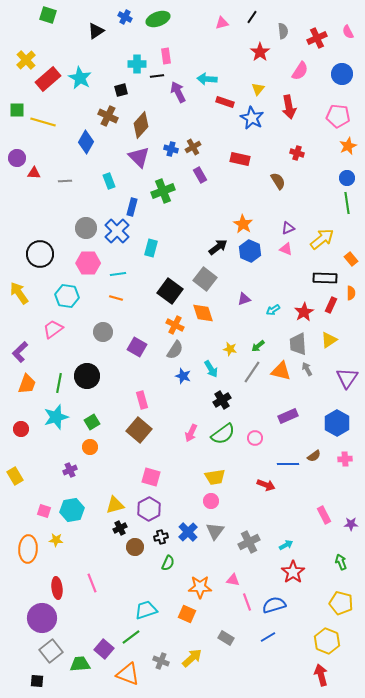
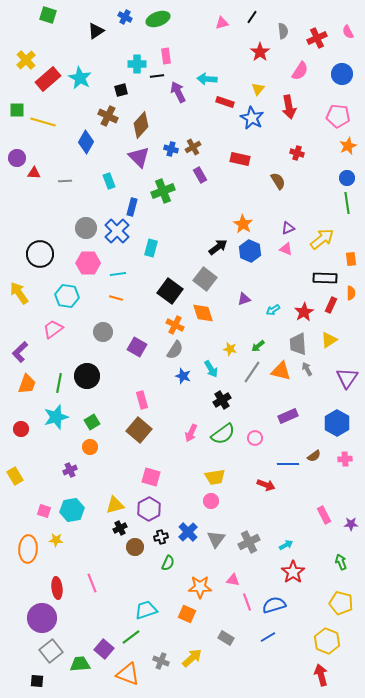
orange rectangle at (351, 259): rotated 32 degrees clockwise
gray triangle at (215, 531): moved 1 px right, 8 px down
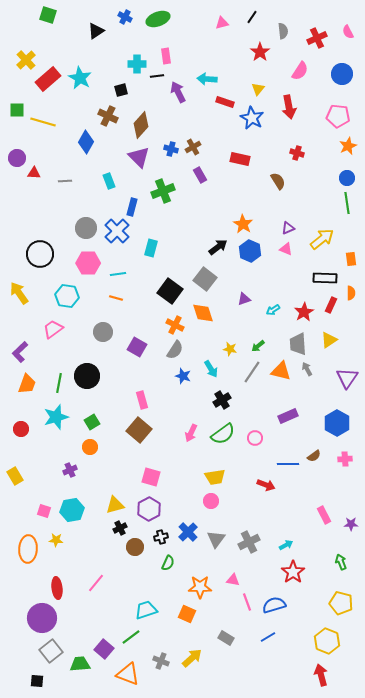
pink line at (92, 583): moved 4 px right; rotated 60 degrees clockwise
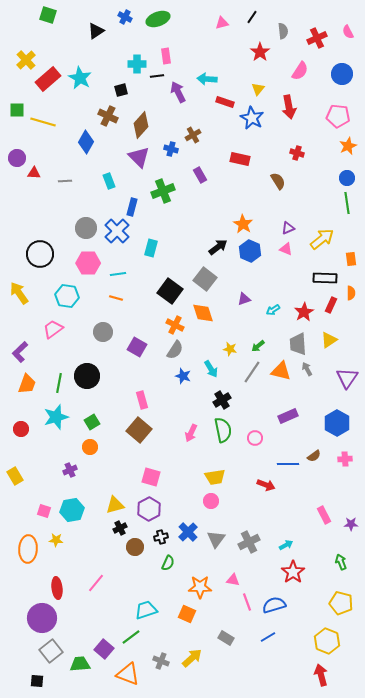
brown cross at (193, 147): moved 12 px up
green semicircle at (223, 434): moved 4 px up; rotated 65 degrees counterclockwise
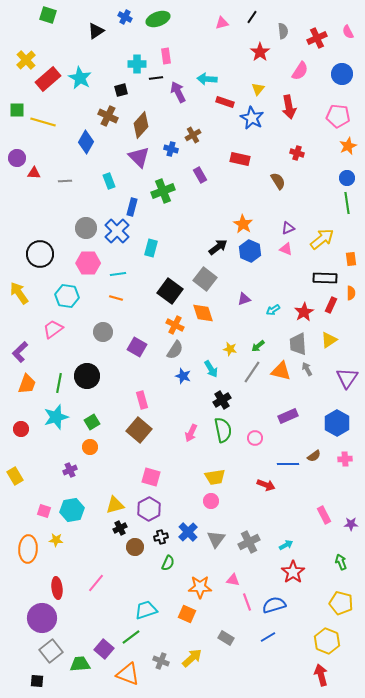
black line at (157, 76): moved 1 px left, 2 px down
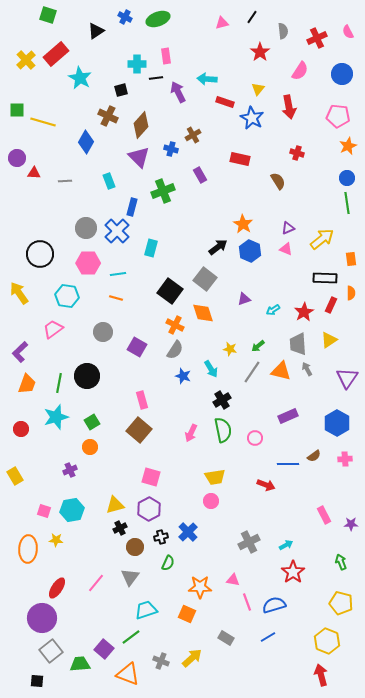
red rectangle at (48, 79): moved 8 px right, 25 px up
gray triangle at (216, 539): moved 86 px left, 38 px down
red ellipse at (57, 588): rotated 40 degrees clockwise
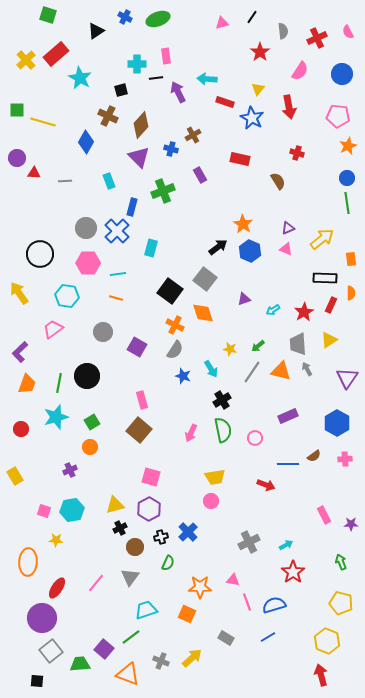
orange ellipse at (28, 549): moved 13 px down
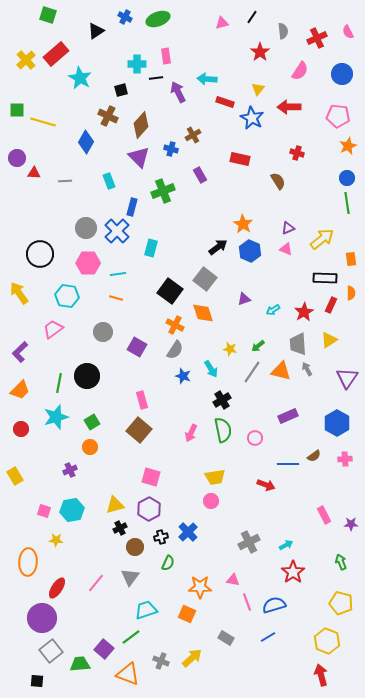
red arrow at (289, 107): rotated 100 degrees clockwise
orange trapezoid at (27, 384): moved 7 px left, 6 px down; rotated 25 degrees clockwise
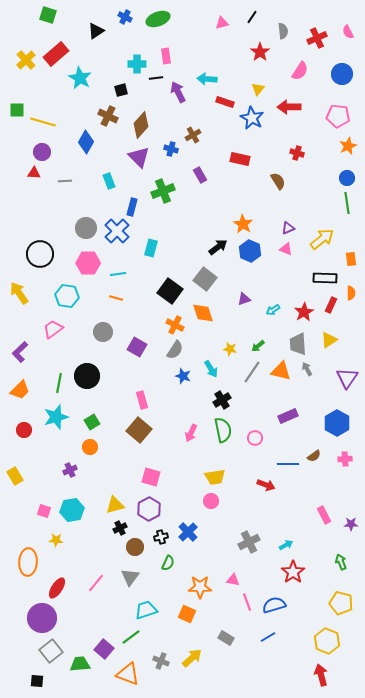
purple circle at (17, 158): moved 25 px right, 6 px up
red circle at (21, 429): moved 3 px right, 1 px down
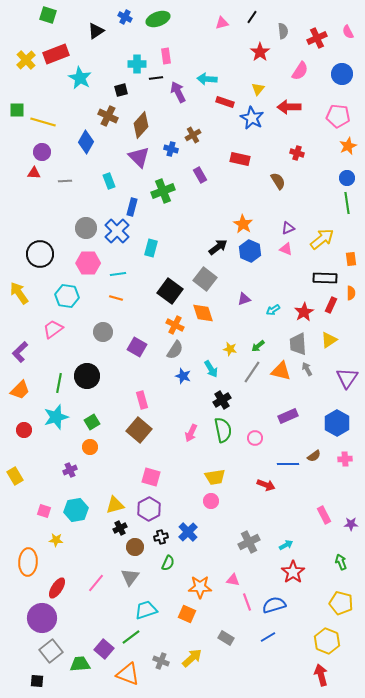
red rectangle at (56, 54): rotated 20 degrees clockwise
cyan hexagon at (72, 510): moved 4 px right
